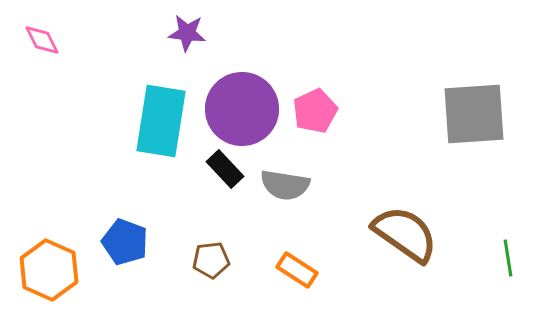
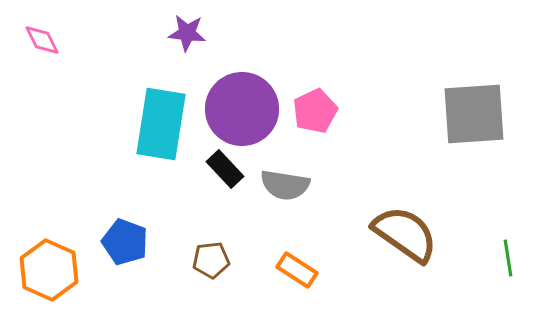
cyan rectangle: moved 3 px down
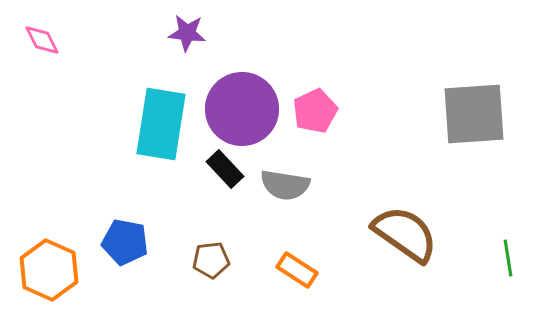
blue pentagon: rotated 9 degrees counterclockwise
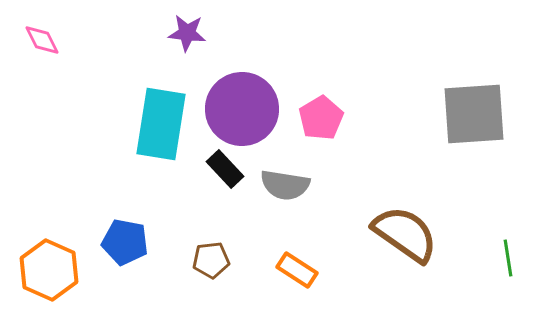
pink pentagon: moved 6 px right, 7 px down; rotated 6 degrees counterclockwise
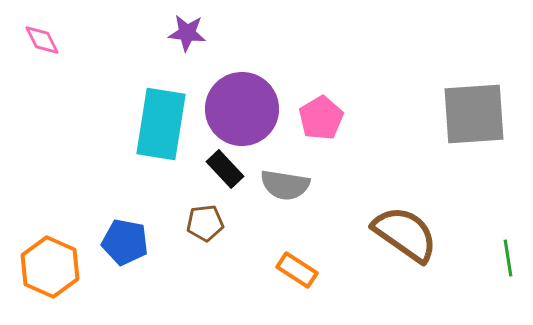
brown pentagon: moved 6 px left, 37 px up
orange hexagon: moved 1 px right, 3 px up
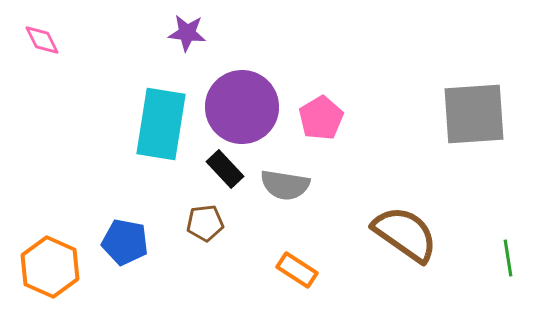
purple circle: moved 2 px up
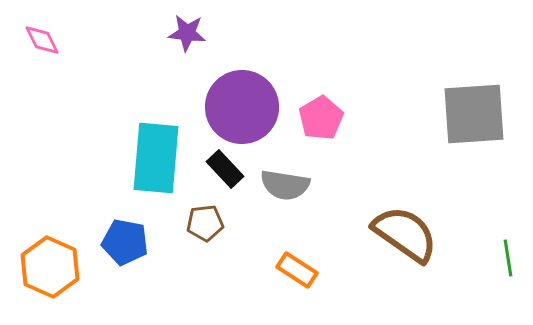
cyan rectangle: moved 5 px left, 34 px down; rotated 4 degrees counterclockwise
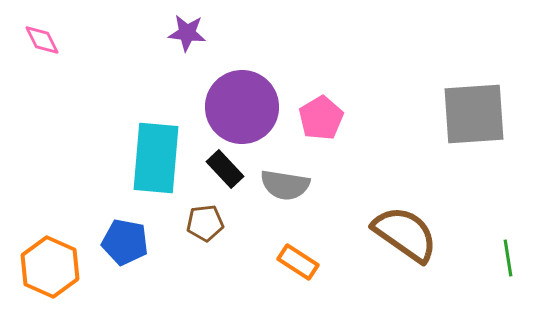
orange rectangle: moved 1 px right, 8 px up
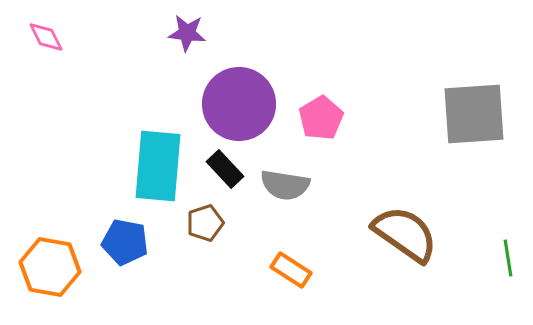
pink diamond: moved 4 px right, 3 px up
purple circle: moved 3 px left, 3 px up
cyan rectangle: moved 2 px right, 8 px down
brown pentagon: rotated 12 degrees counterclockwise
orange rectangle: moved 7 px left, 8 px down
orange hexagon: rotated 14 degrees counterclockwise
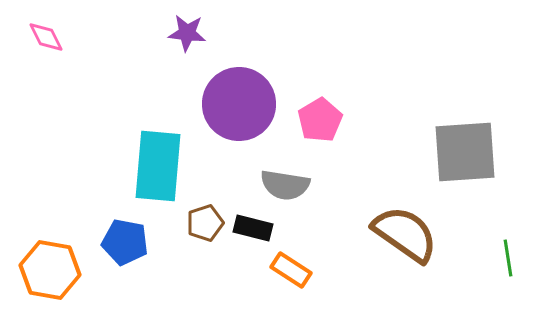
gray square: moved 9 px left, 38 px down
pink pentagon: moved 1 px left, 2 px down
black rectangle: moved 28 px right, 59 px down; rotated 33 degrees counterclockwise
orange hexagon: moved 3 px down
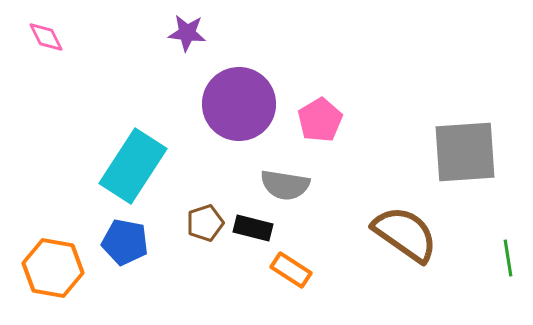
cyan rectangle: moved 25 px left; rotated 28 degrees clockwise
orange hexagon: moved 3 px right, 2 px up
